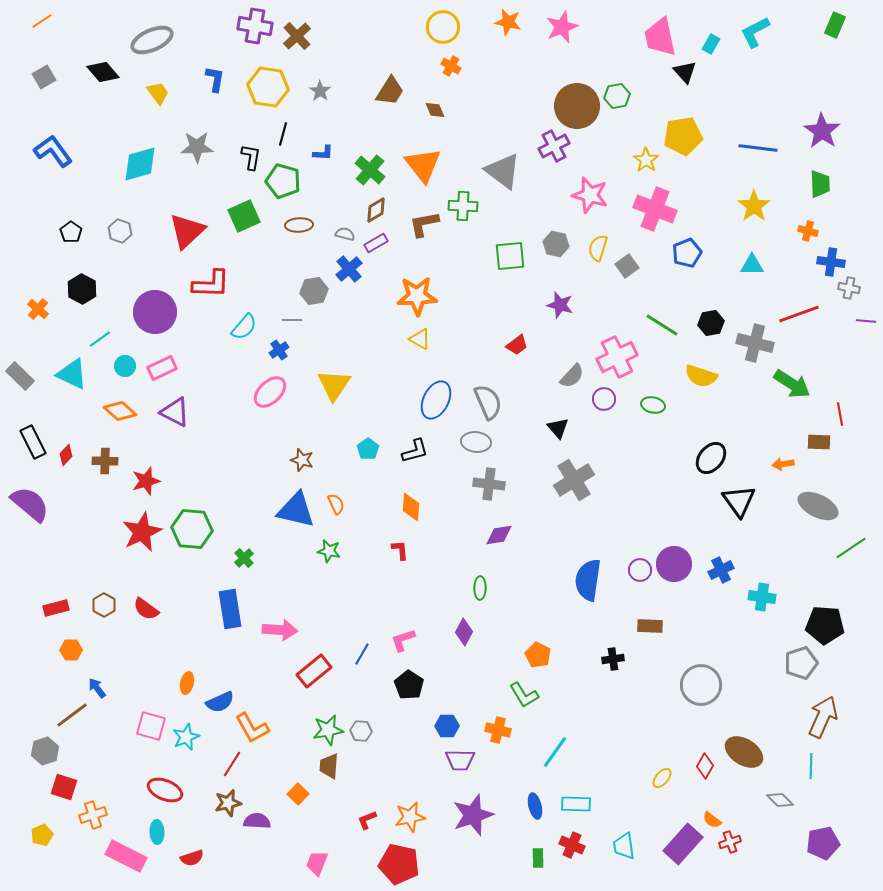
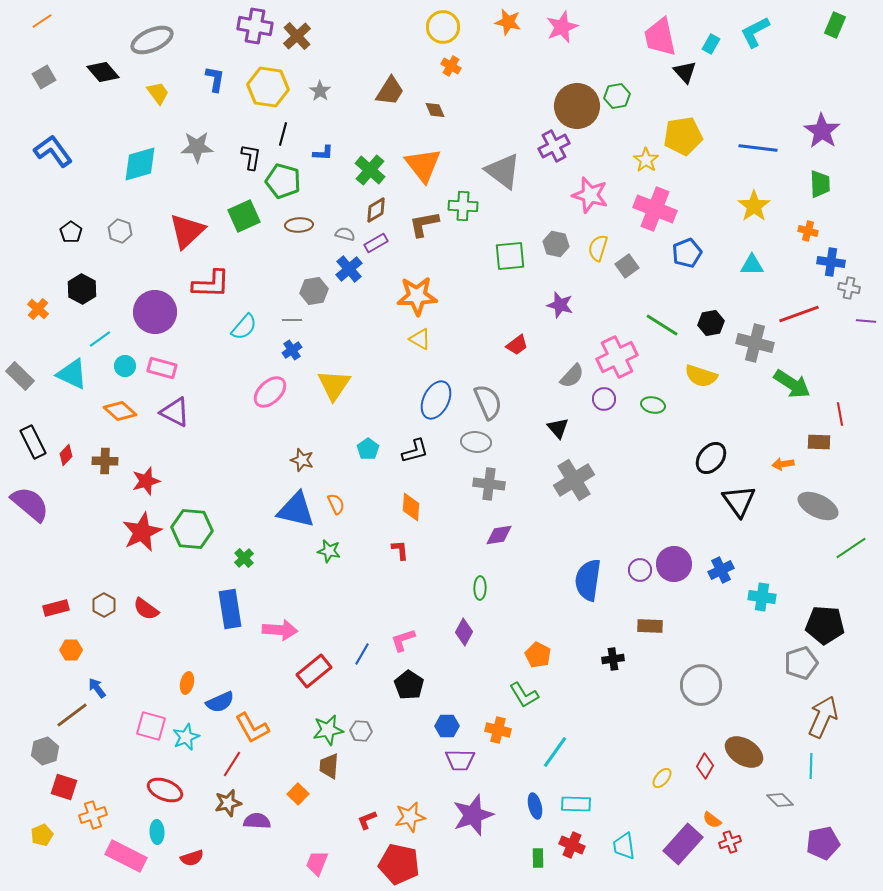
blue cross at (279, 350): moved 13 px right
pink rectangle at (162, 368): rotated 40 degrees clockwise
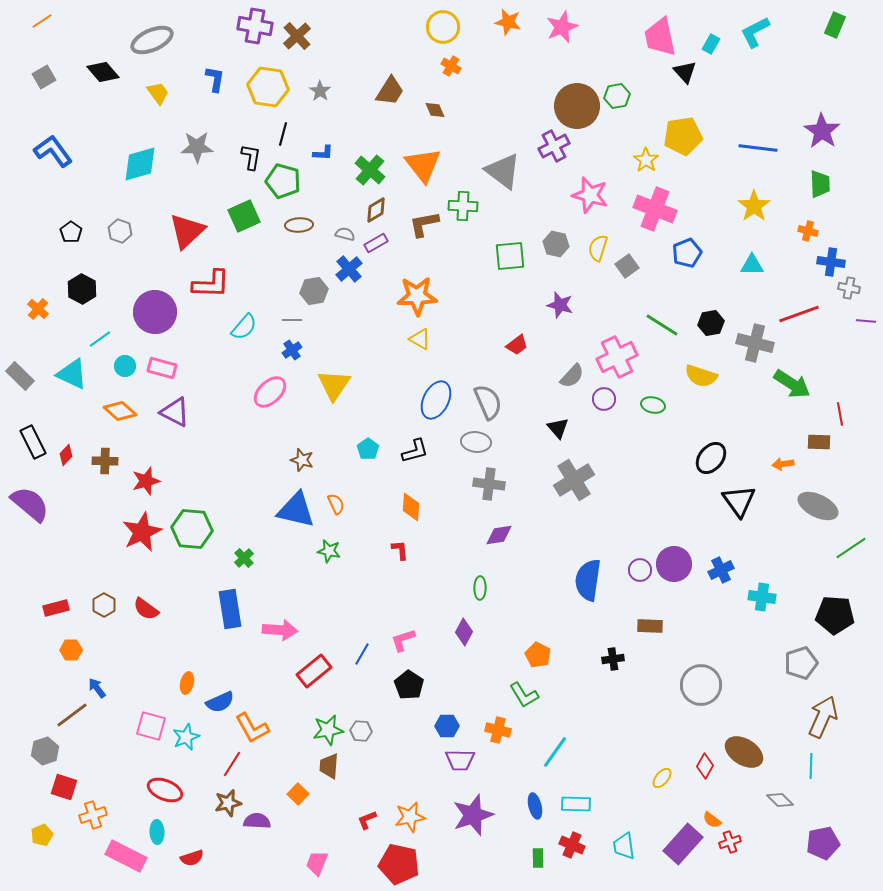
black pentagon at (825, 625): moved 10 px right, 10 px up
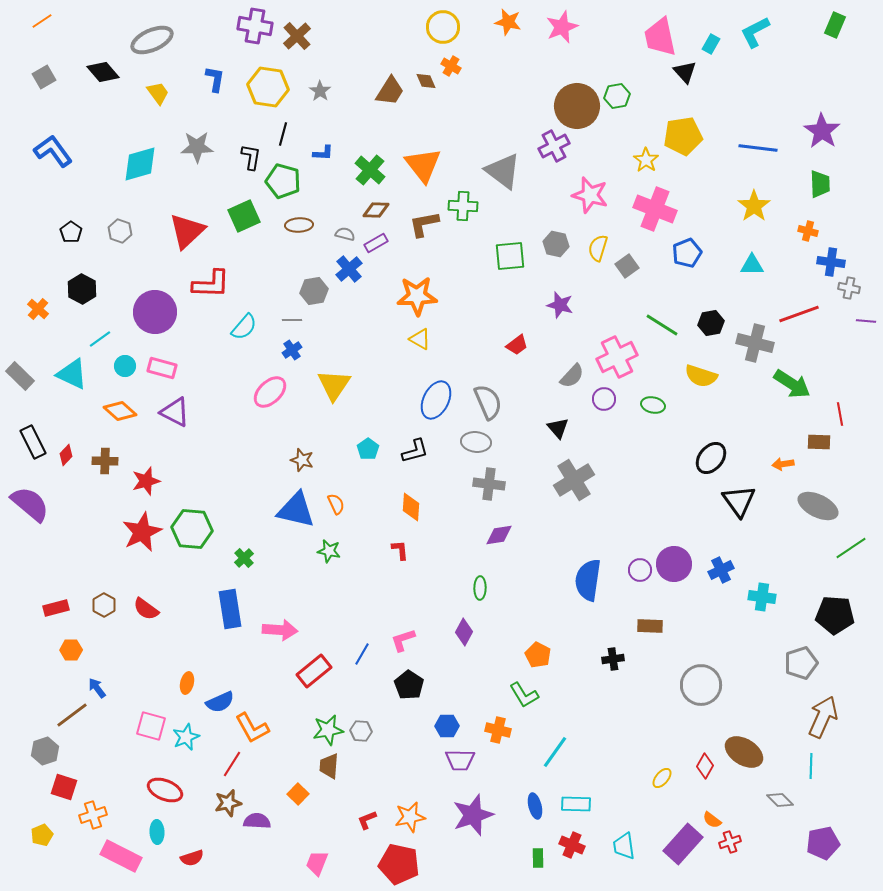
brown diamond at (435, 110): moved 9 px left, 29 px up
brown diamond at (376, 210): rotated 32 degrees clockwise
pink rectangle at (126, 856): moved 5 px left
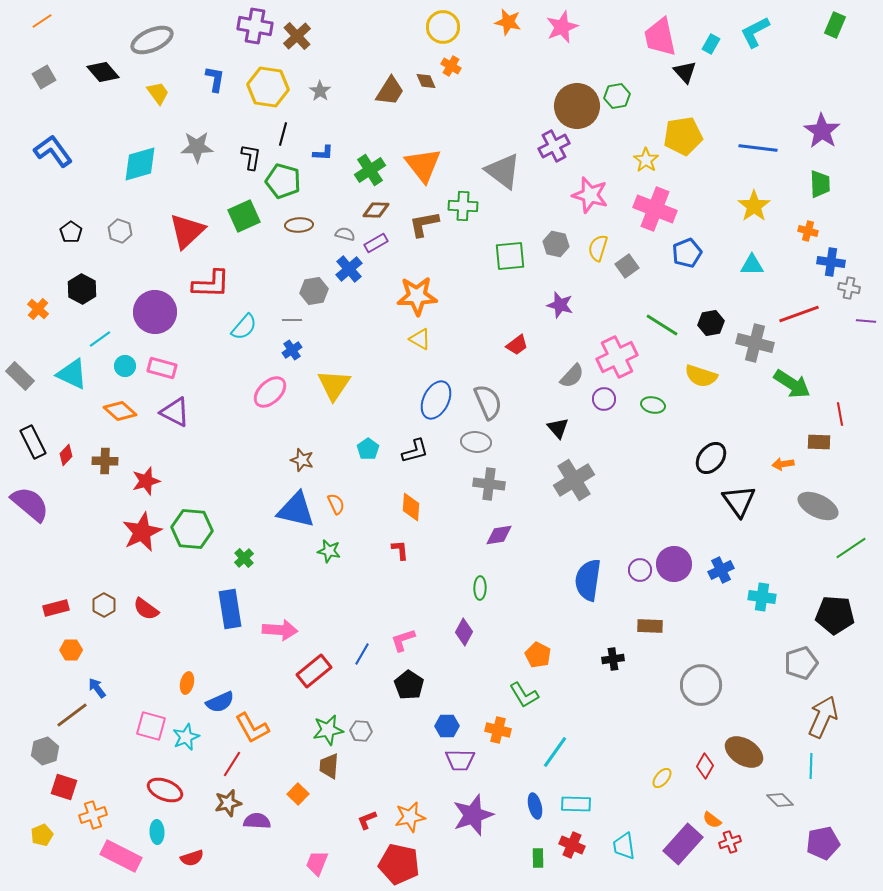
green cross at (370, 170): rotated 16 degrees clockwise
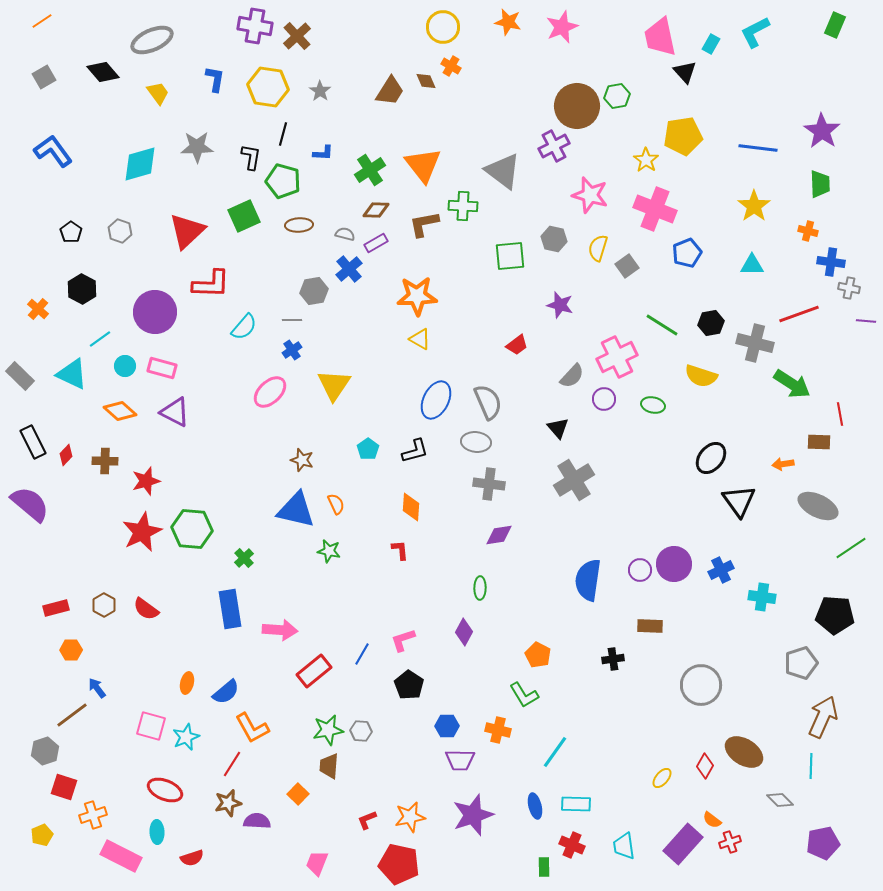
gray hexagon at (556, 244): moved 2 px left, 5 px up
blue semicircle at (220, 702): moved 6 px right, 10 px up; rotated 16 degrees counterclockwise
green rectangle at (538, 858): moved 6 px right, 9 px down
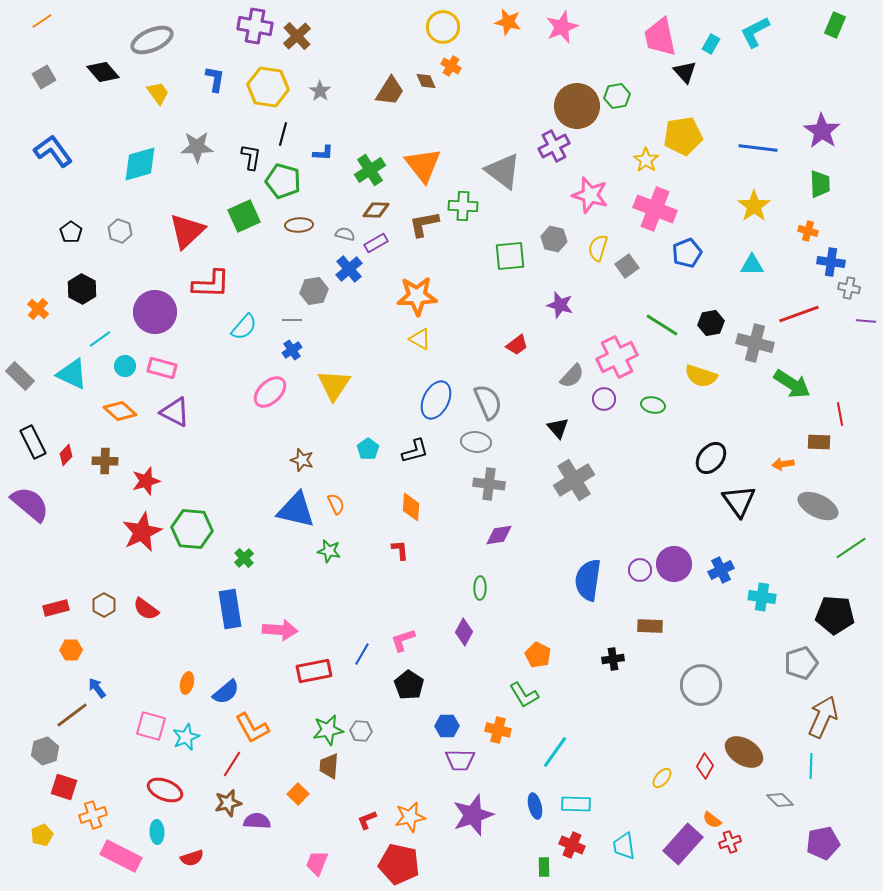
red rectangle at (314, 671): rotated 28 degrees clockwise
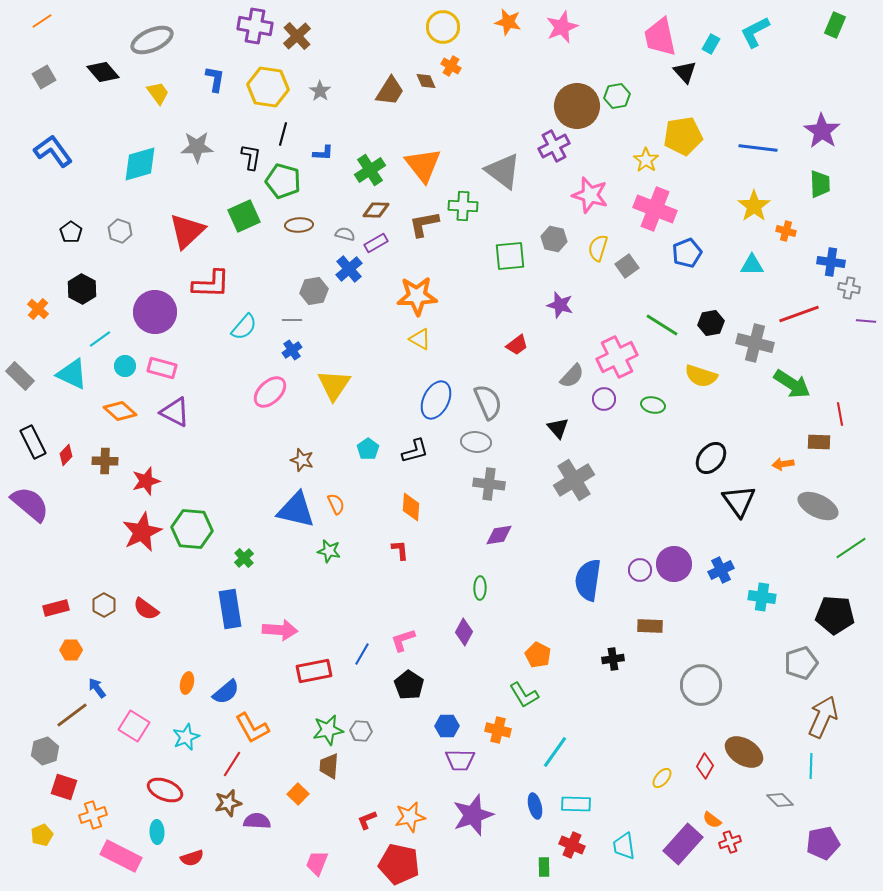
orange cross at (808, 231): moved 22 px left
pink square at (151, 726): moved 17 px left; rotated 16 degrees clockwise
